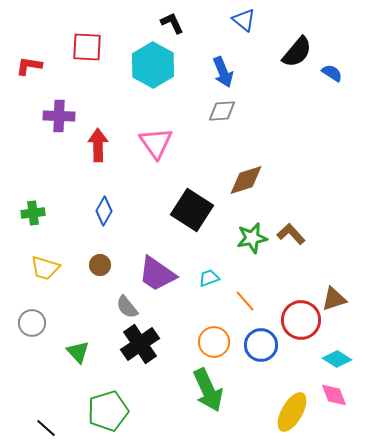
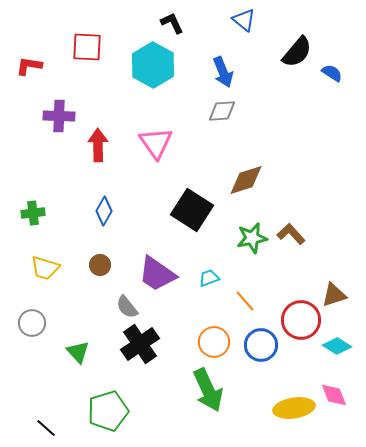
brown triangle: moved 4 px up
cyan diamond: moved 13 px up
yellow ellipse: moved 2 px right, 4 px up; rotated 51 degrees clockwise
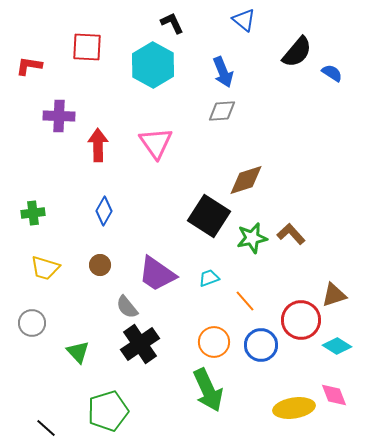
black square: moved 17 px right, 6 px down
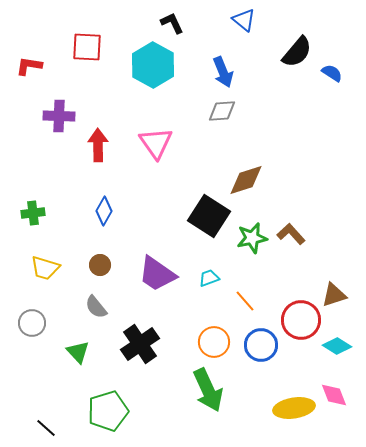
gray semicircle: moved 31 px left
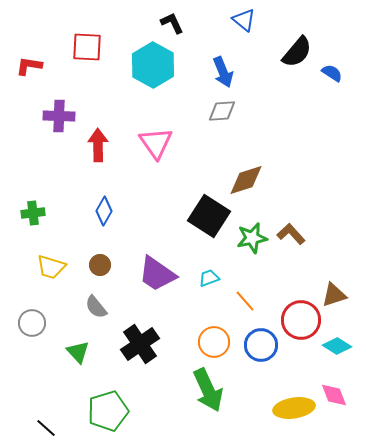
yellow trapezoid: moved 6 px right, 1 px up
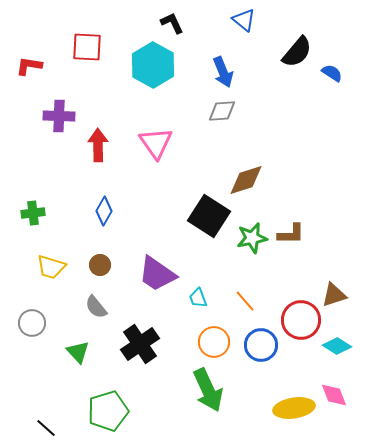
brown L-shape: rotated 132 degrees clockwise
cyan trapezoid: moved 11 px left, 20 px down; rotated 90 degrees counterclockwise
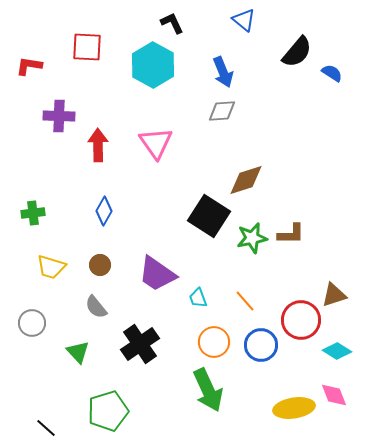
cyan diamond: moved 5 px down
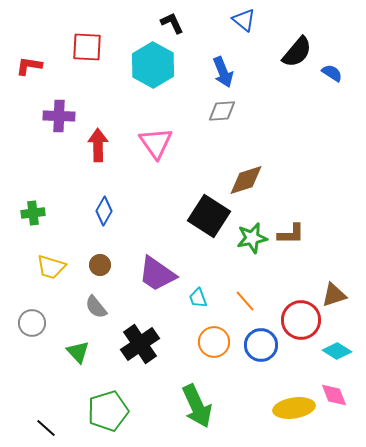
green arrow: moved 11 px left, 16 px down
